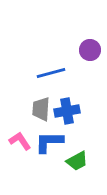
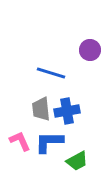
blue line: rotated 32 degrees clockwise
gray trapezoid: rotated 10 degrees counterclockwise
pink L-shape: rotated 10 degrees clockwise
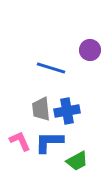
blue line: moved 5 px up
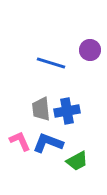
blue line: moved 5 px up
blue L-shape: moved 1 px left, 1 px down; rotated 20 degrees clockwise
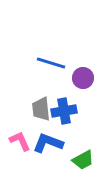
purple circle: moved 7 px left, 28 px down
blue cross: moved 3 px left
green trapezoid: moved 6 px right, 1 px up
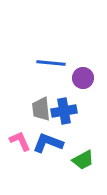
blue line: rotated 12 degrees counterclockwise
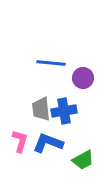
pink L-shape: rotated 40 degrees clockwise
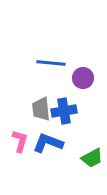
green trapezoid: moved 9 px right, 2 px up
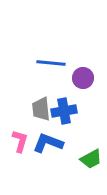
green trapezoid: moved 1 px left, 1 px down
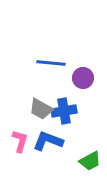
gray trapezoid: rotated 55 degrees counterclockwise
blue L-shape: moved 2 px up
green trapezoid: moved 1 px left, 2 px down
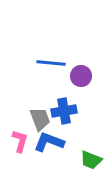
purple circle: moved 2 px left, 2 px up
gray trapezoid: moved 1 px left, 10 px down; rotated 140 degrees counterclockwise
blue L-shape: moved 1 px right, 1 px down
green trapezoid: moved 1 px right, 1 px up; rotated 50 degrees clockwise
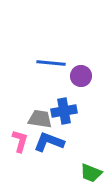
gray trapezoid: rotated 60 degrees counterclockwise
green trapezoid: moved 13 px down
